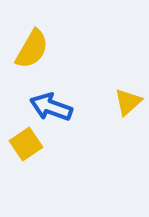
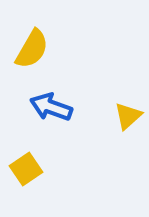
yellow triangle: moved 14 px down
yellow square: moved 25 px down
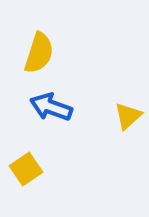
yellow semicircle: moved 7 px right, 4 px down; rotated 12 degrees counterclockwise
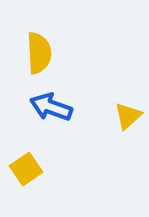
yellow semicircle: rotated 21 degrees counterclockwise
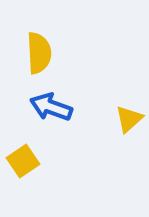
yellow triangle: moved 1 px right, 3 px down
yellow square: moved 3 px left, 8 px up
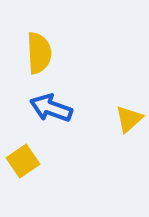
blue arrow: moved 1 px down
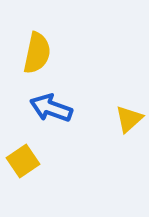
yellow semicircle: moved 2 px left; rotated 15 degrees clockwise
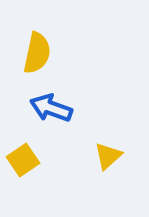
yellow triangle: moved 21 px left, 37 px down
yellow square: moved 1 px up
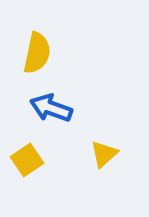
yellow triangle: moved 4 px left, 2 px up
yellow square: moved 4 px right
